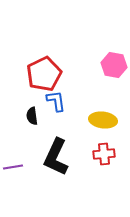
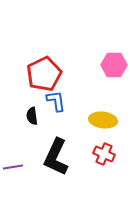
pink hexagon: rotated 10 degrees counterclockwise
red cross: rotated 30 degrees clockwise
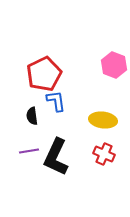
pink hexagon: rotated 20 degrees clockwise
purple line: moved 16 px right, 16 px up
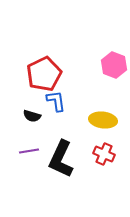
black semicircle: rotated 66 degrees counterclockwise
black L-shape: moved 5 px right, 2 px down
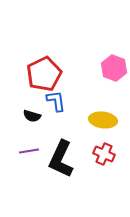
pink hexagon: moved 3 px down
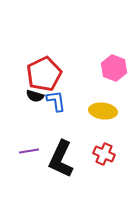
black semicircle: moved 3 px right, 20 px up
yellow ellipse: moved 9 px up
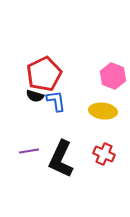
pink hexagon: moved 1 px left, 8 px down
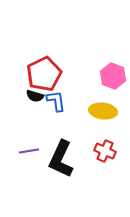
red cross: moved 1 px right, 3 px up
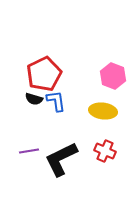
black semicircle: moved 1 px left, 3 px down
black L-shape: rotated 39 degrees clockwise
